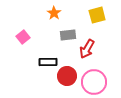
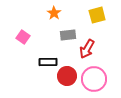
pink square: rotated 16 degrees counterclockwise
pink circle: moved 3 px up
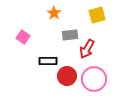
gray rectangle: moved 2 px right
black rectangle: moved 1 px up
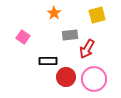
red circle: moved 1 px left, 1 px down
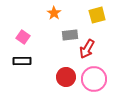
black rectangle: moved 26 px left
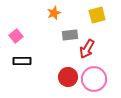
orange star: rotated 16 degrees clockwise
pink square: moved 7 px left, 1 px up; rotated 16 degrees clockwise
red circle: moved 2 px right
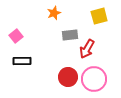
yellow square: moved 2 px right, 1 px down
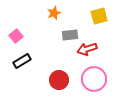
red arrow: rotated 42 degrees clockwise
black rectangle: rotated 30 degrees counterclockwise
red circle: moved 9 px left, 3 px down
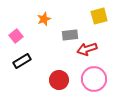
orange star: moved 10 px left, 6 px down
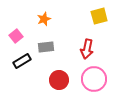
gray rectangle: moved 24 px left, 12 px down
red arrow: rotated 60 degrees counterclockwise
